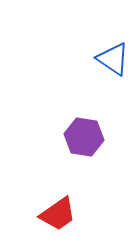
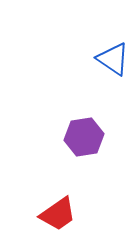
purple hexagon: rotated 18 degrees counterclockwise
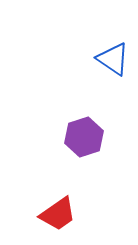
purple hexagon: rotated 9 degrees counterclockwise
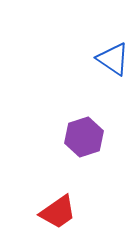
red trapezoid: moved 2 px up
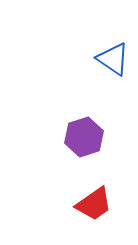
red trapezoid: moved 36 px right, 8 px up
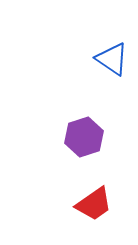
blue triangle: moved 1 px left
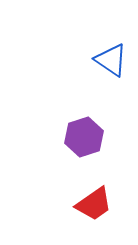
blue triangle: moved 1 px left, 1 px down
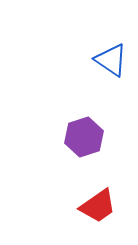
red trapezoid: moved 4 px right, 2 px down
